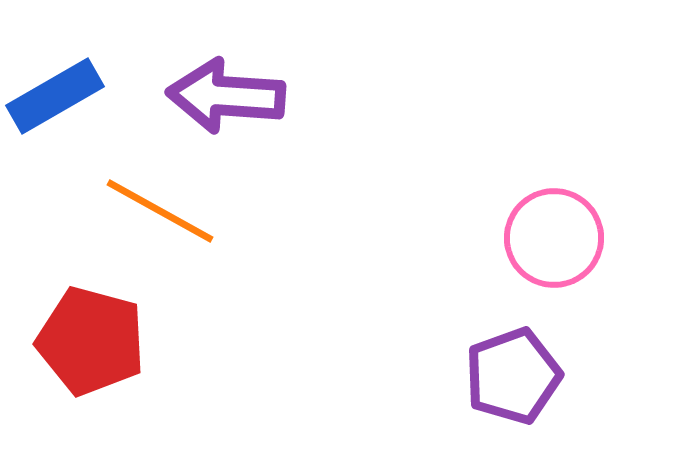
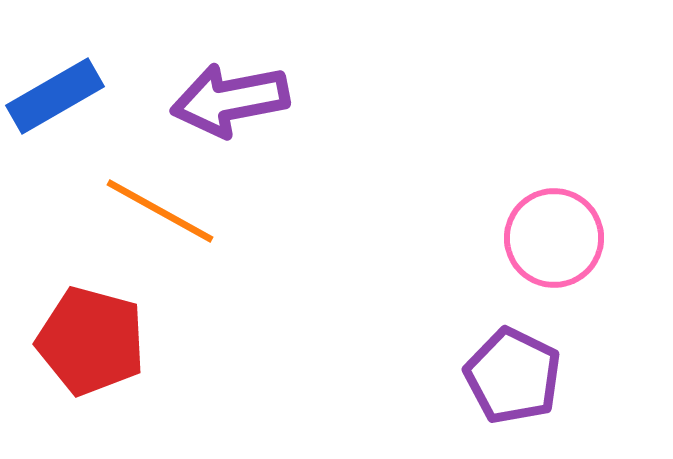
purple arrow: moved 4 px right, 4 px down; rotated 15 degrees counterclockwise
purple pentagon: rotated 26 degrees counterclockwise
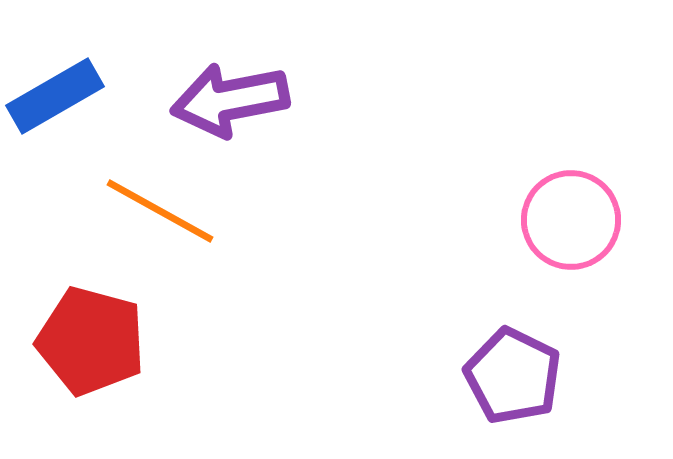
pink circle: moved 17 px right, 18 px up
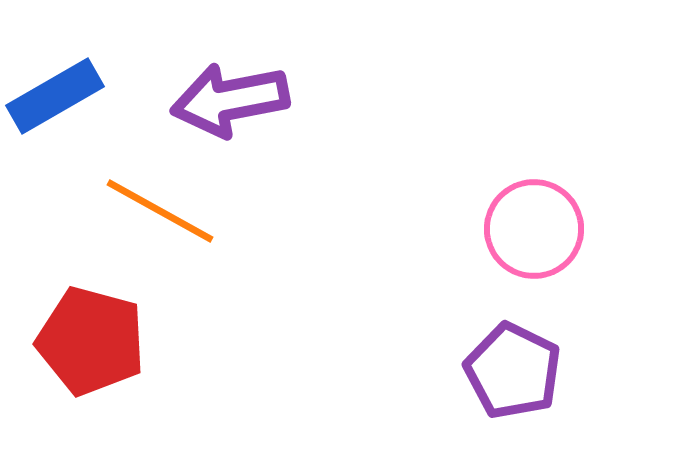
pink circle: moved 37 px left, 9 px down
purple pentagon: moved 5 px up
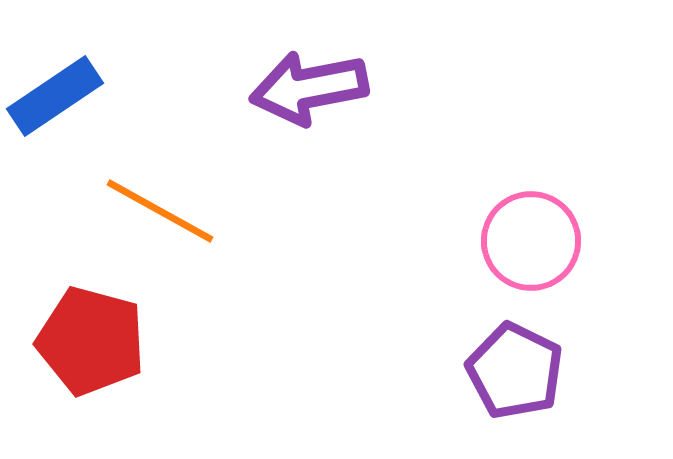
blue rectangle: rotated 4 degrees counterclockwise
purple arrow: moved 79 px right, 12 px up
pink circle: moved 3 px left, 12 px down
purple pentagon: moved 2 px right
